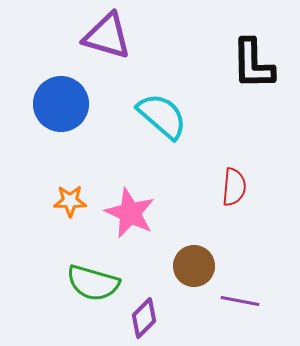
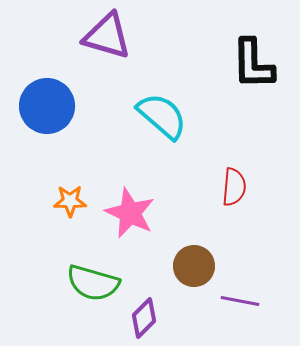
blue circle: moved 14 px left, 2 px down
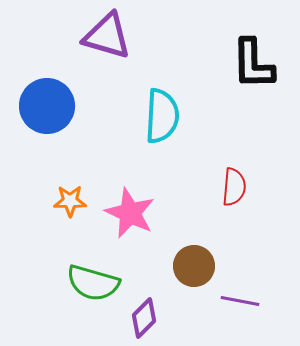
cyan semicircle: rotated 52 degrees clockwise
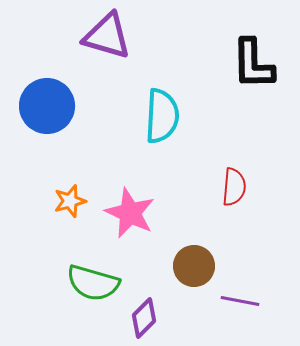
orange star: rotated 16 degrees counterclockwise
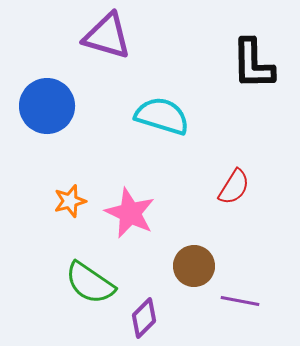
cyan semicircle: rotated 76 degrees counterclockwise
red semicircle: rotated 27 degrees clockwise
green semicircle: moved 3 px left; rotated 18 degrees clockwise
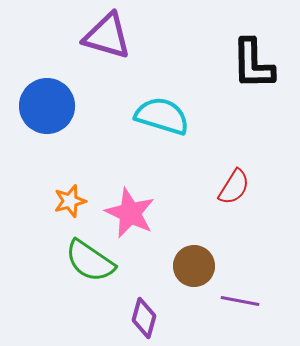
green semicircle: moved 22 px up
purple diamond: rotated 30 degrees counterclockwise
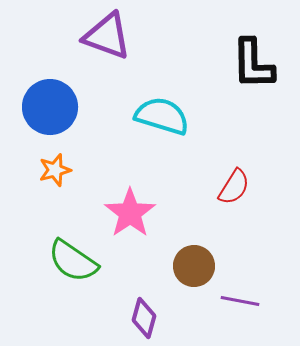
purple triangle: rotated 4 degrees clockwise
blue circle: moved 3 px right, 1 px down
orange star: moved 15 px left, 31 px up
pink star: rotated 12 degrees clockwise
green semicircle: moved 17 px left
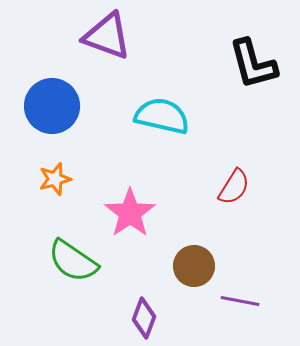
black L-shape: rotated 14 degrees counterclockwise
blue circle: moved 2 px right, 1 px up
cyan semicircle: rotated 4 degrees counterclockwise
orange star: moved 9 px down
purple diamond: rotated 6 degrees clockwise
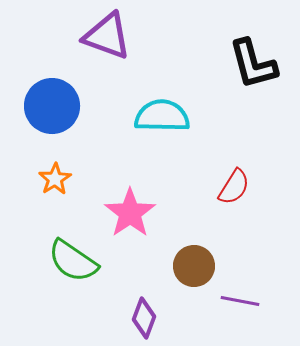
cyan semicircle: rotated 12 degrees counterclockwise
orange star: rotated 16 degrees counterclockwise
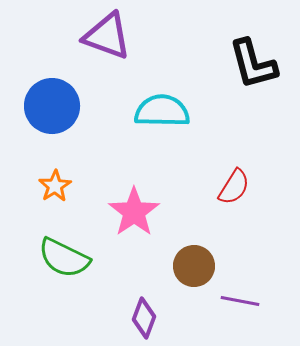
cyan semicircle: moved 5 px up
orange star: moved 7 px down
pink star: moved 4 px right, 1 px up
green semicircle: moved 9 px left, 3 px up; rotated 8 degrees counterclockwise
